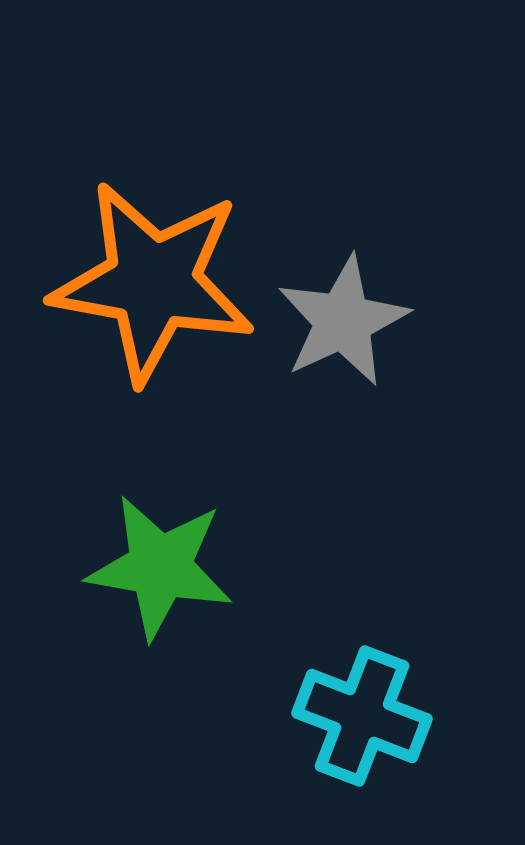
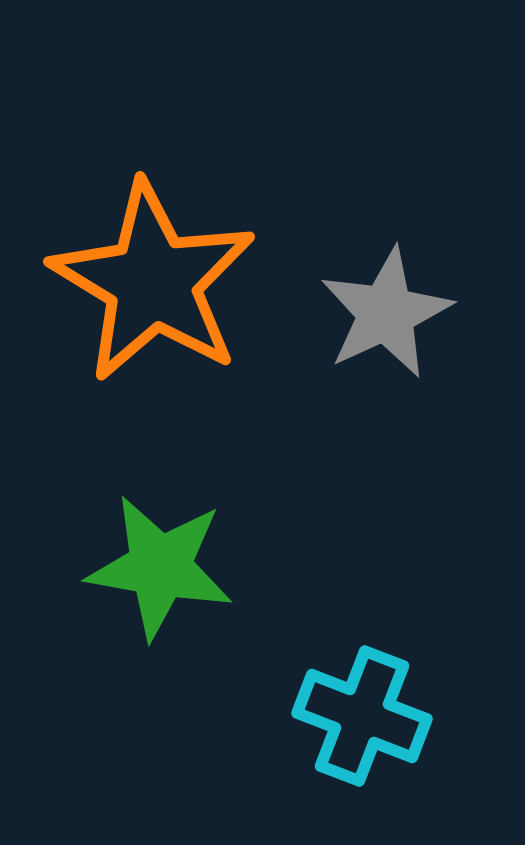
orange star: rotated 21 degrees clockwise
gray star: moved 43 px right, 8 px up
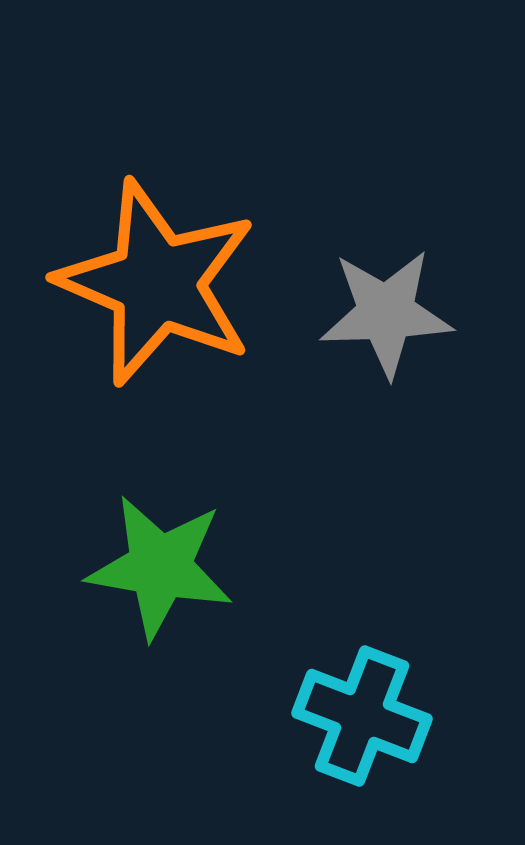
orange star: moved 4 px right, 1 px down; rotated 8 degrees counterclockwise
gray star: rotated 23 degrees clockwise
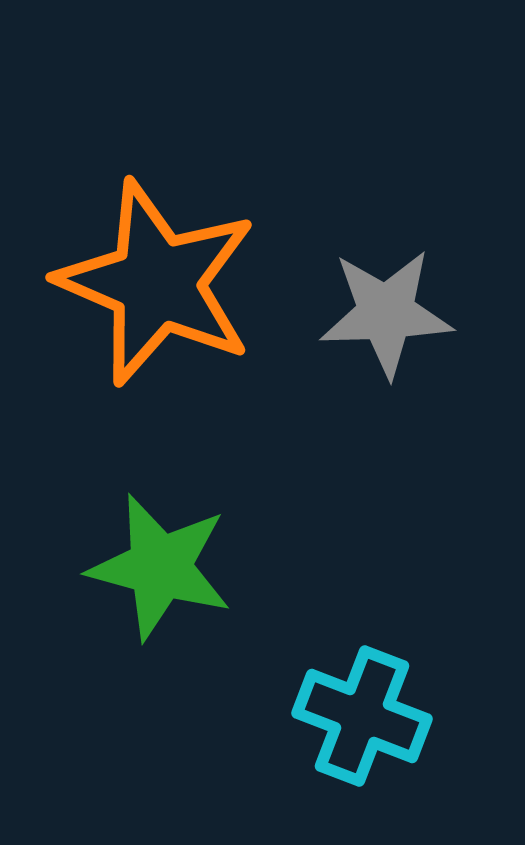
green star: rotated 5 degrees clockwise
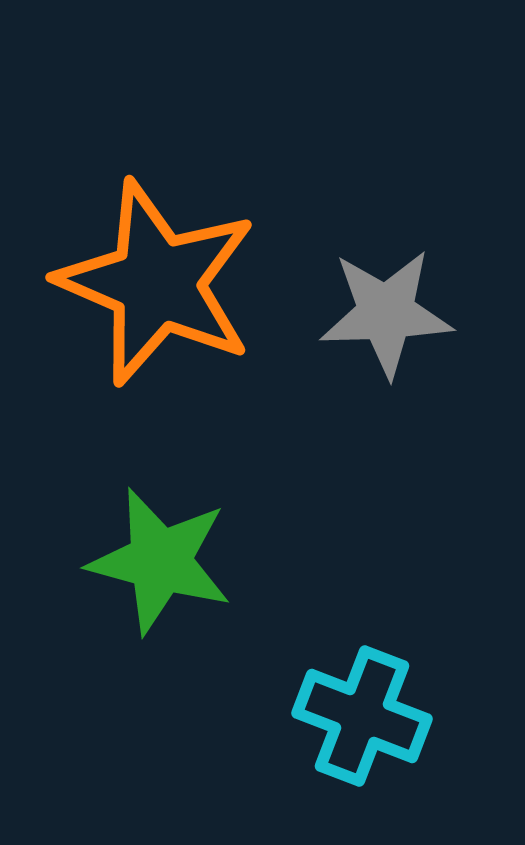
green star: moved 6 px up
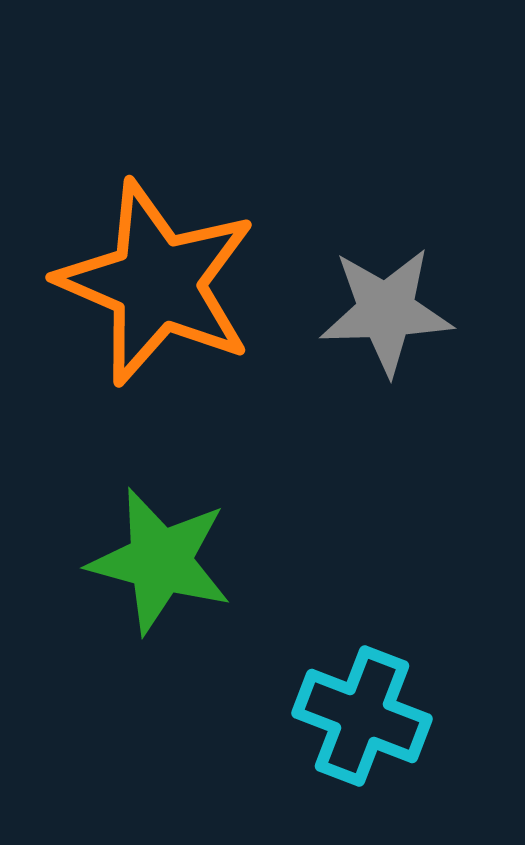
gray star: moved 2 px up
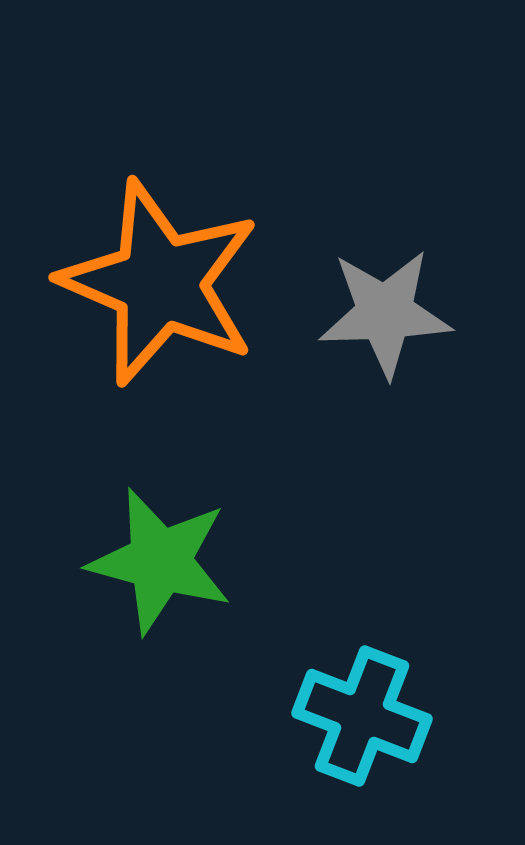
orange star: moved 3 px right
gray star: moved 1 px left, 2 px down
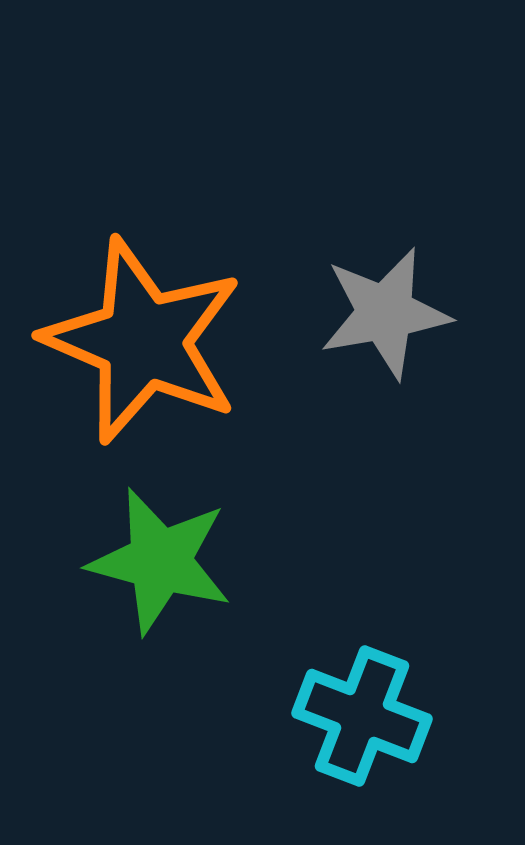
orange star: moved 17 px left, 58 px down
gray star: rotated 8 degrees counterclockwise
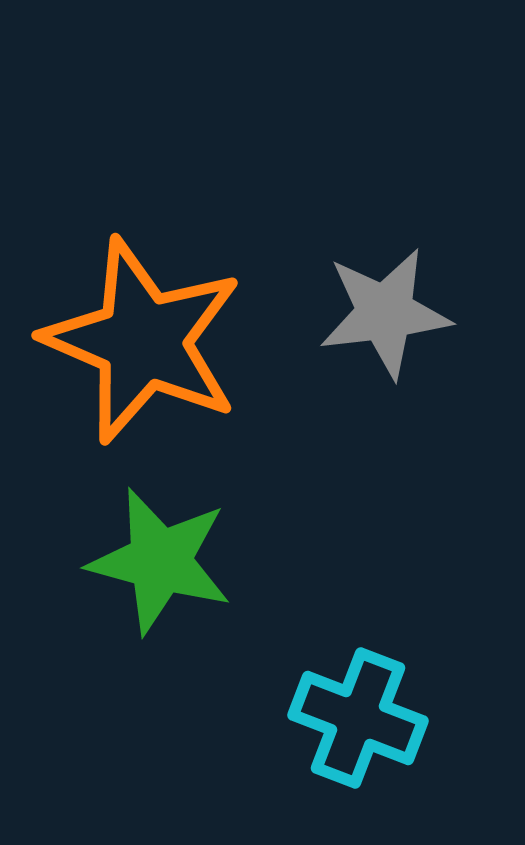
gray star: rotated 3 degrees clockwise
cyan cross: moved 4 px left, 2 px down
